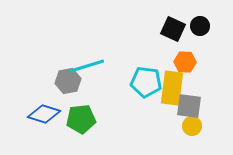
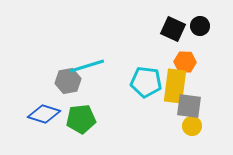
yellow rectangle: moved 3 px right, 2 px up
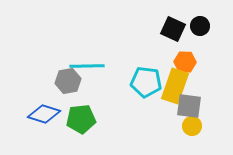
cyan line: rotated 16 degrees clockwise
yellow rectangle: rotated 12 degrees clockwise
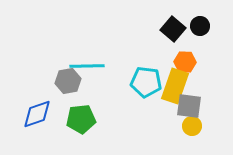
black square: rotated 15 degrees clockwise
blue diamond: moved 7 px left; rotated 36 degrees counterclockwise
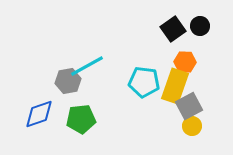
black square: rotated 15 degrees clockwise
cyan line: rotated 28 degrees counterclockwise
cyan pentagon: moved 2 px left
gray square: rotated 36 degrees counterclockwise
blue diamond: moved 2 px right
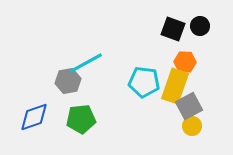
black square: rotated 35 degrees counterclockwise
cyan line: moved 1 px left, 3 px up
blue diamond: moved 5 px left, 3 px down
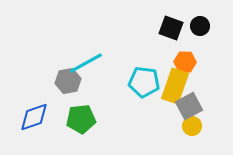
black square: moved 2 px left, 1 px up
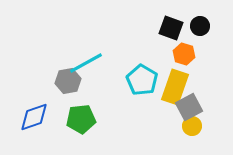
orange hexagon: moved 1 px left, 8 px up; rotated 15 degrees clockwise
cyan pentagon: moved 2 px left, 2 px up; rotated 24 degrees clockwise
yellow rectangle: moved 1 px down
gray square: moved 1 px down
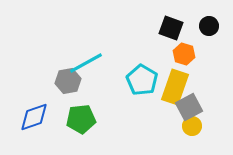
black circle: moved 9 px right
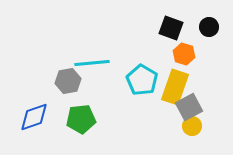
black circle: moved 1 px down
cyan line: moved 6 px right; rotated 24 degrees clockwise
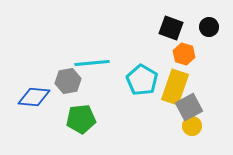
blue diamond: moved 20 px up; rotated 24 degrees clockwise
